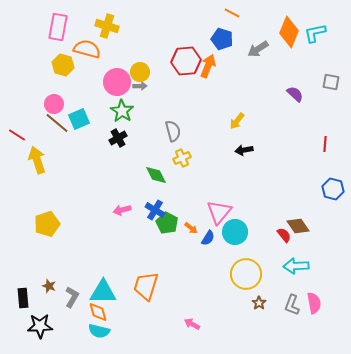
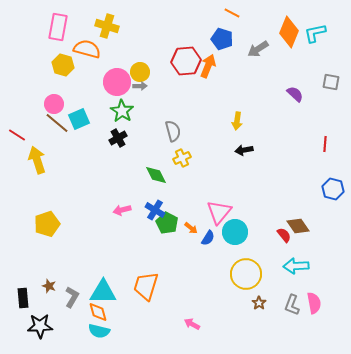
yellow arrow at (237, 121): rotated 30 degrees counterclockwise
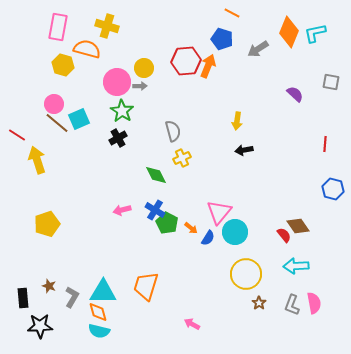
yellow circle at (140, 72): moved 4 px right, 4 px up
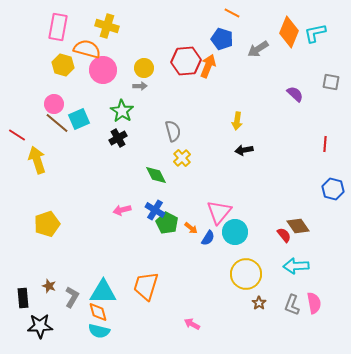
pink circle at (117, 82): moved 14 px left, 12 px up
yellow cross at (182, 158): rotated 18 degrees counterclockwise
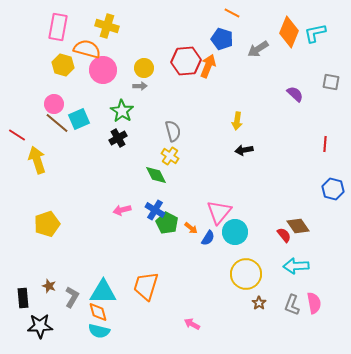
yellow cross at (182, 158): moved 12 px left, 2 px up; rotated 12 degrees counterclockwise
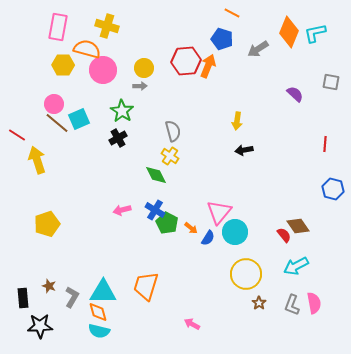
yellow hexagon at (63, 65): rotated 15 degrees counterclockwise
cyan arrow at (296, 266): rotated 25 degrees counterclockwise
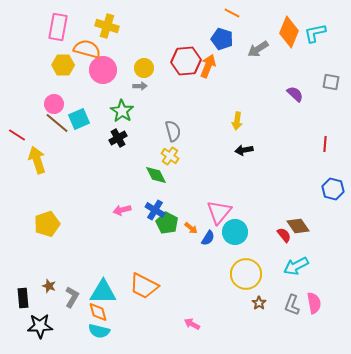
orange trapezoid at (146, 286): moved 2 px left; rotated 80 degrees counterclockwise
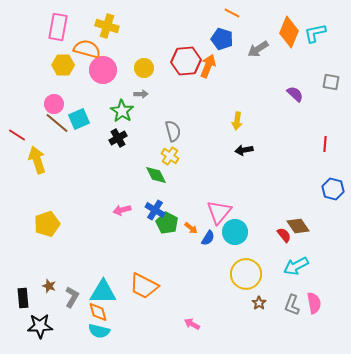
gray arrow at (140, 86): moved 1 px right, 8 px down
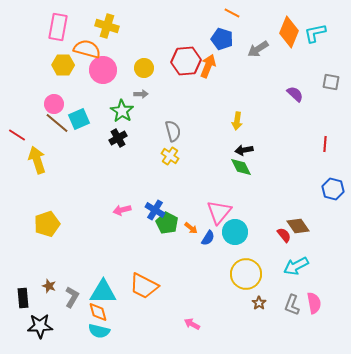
green diamond at (156, 175): moved 85 px right, 8 px up
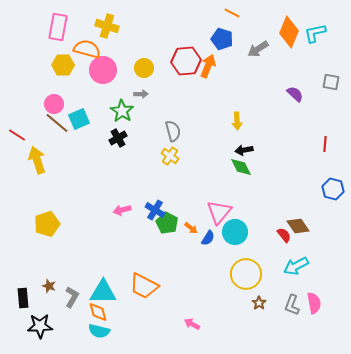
yellow arrow at (237, 121): rotated 12 degrees counterclockwise
